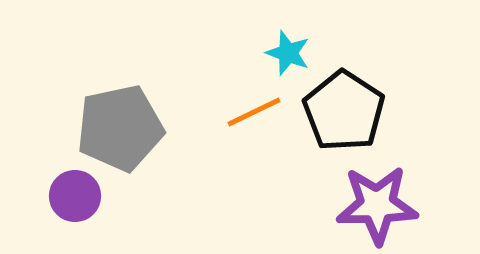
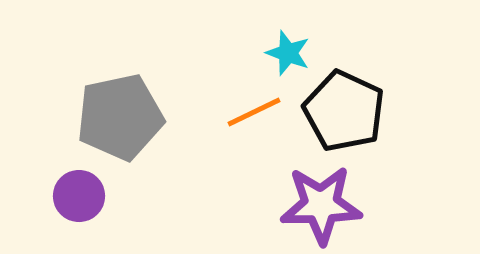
black pentagon: rotated 8 degrees counterclockwise
gray pentagon: moved 11 px up
purple circle: moved 4 px right
purple star: moved 56 px left
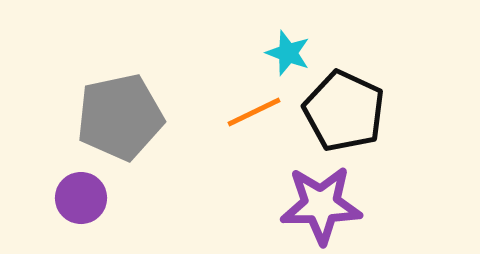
purple circle: moved 2 px right, 2 px down
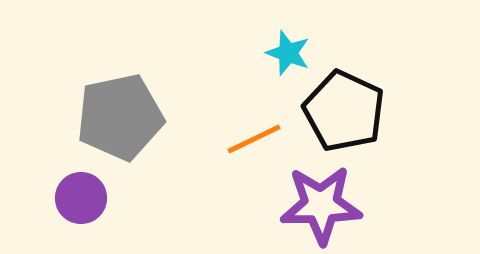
orange line: moved 27 px down
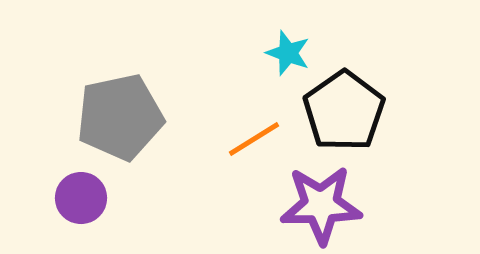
black pentagon: rotated 12 degrees clockwise
orange line: rotated 6 degrees counterclockwise
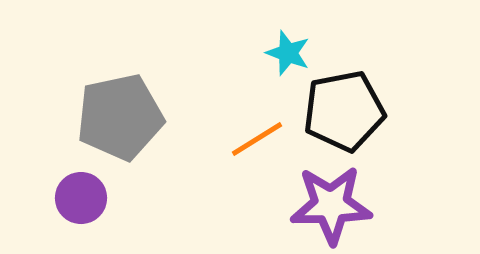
black pentagon: rotated 24 degrees clockwise
orange line: moved 3 px right
purple star: moved 10 px right
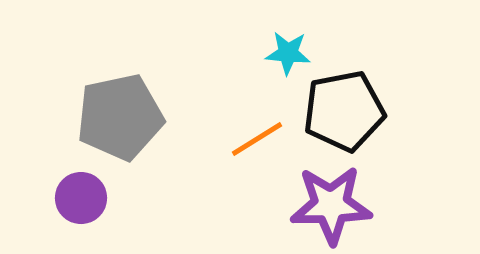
cyan star: rotated 15 degrees counterclockwise
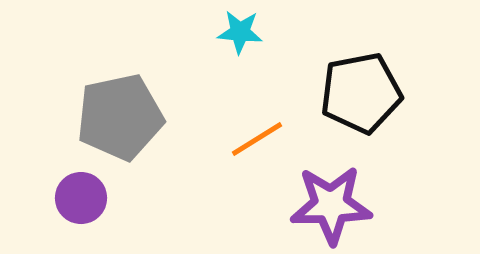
cyan star: moved 48 px left, 21 px up
black pentagon: moved 17 px right, 18 px up
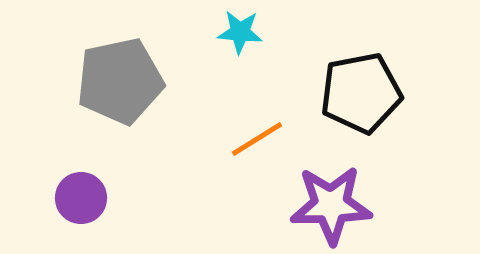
gray pentagon: moved 36 px up
